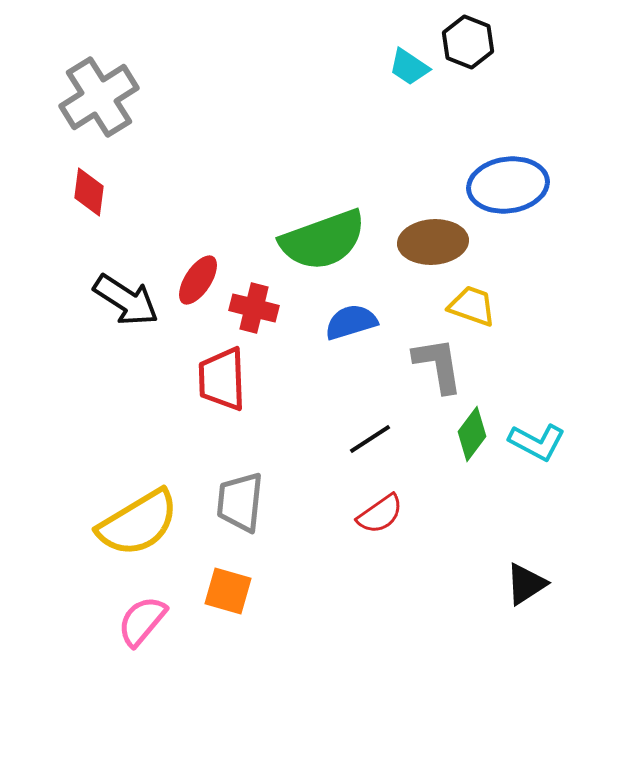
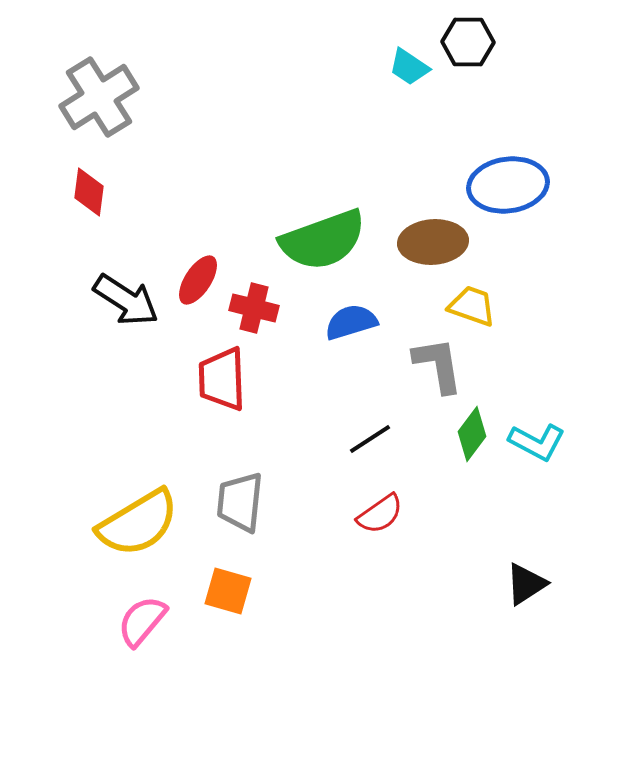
black hexagon: rotated 21 degrees counterclockwise
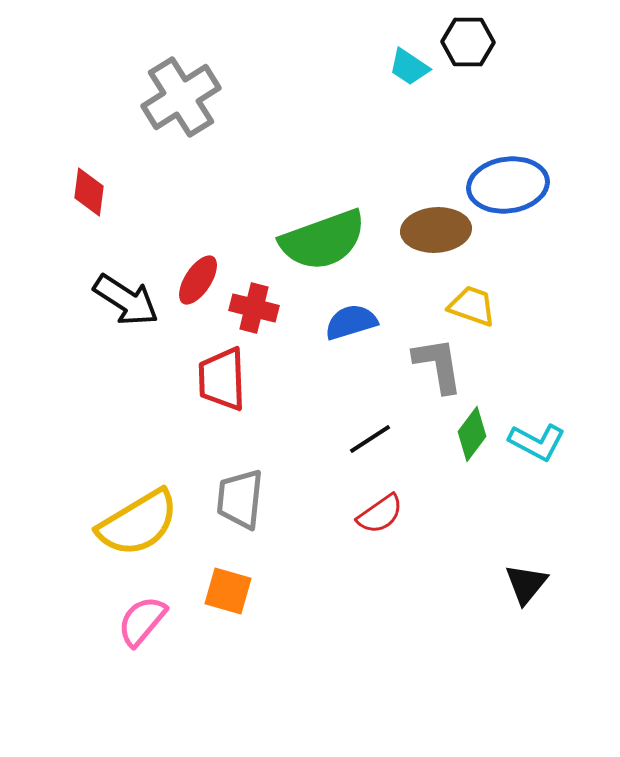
gray cross: moved 82 px right
brown ellipse: moved 3 px right, 12 px up
gray trapezoid: moved 3 px up
black triangle: rotated 18 degrees counterclockwise
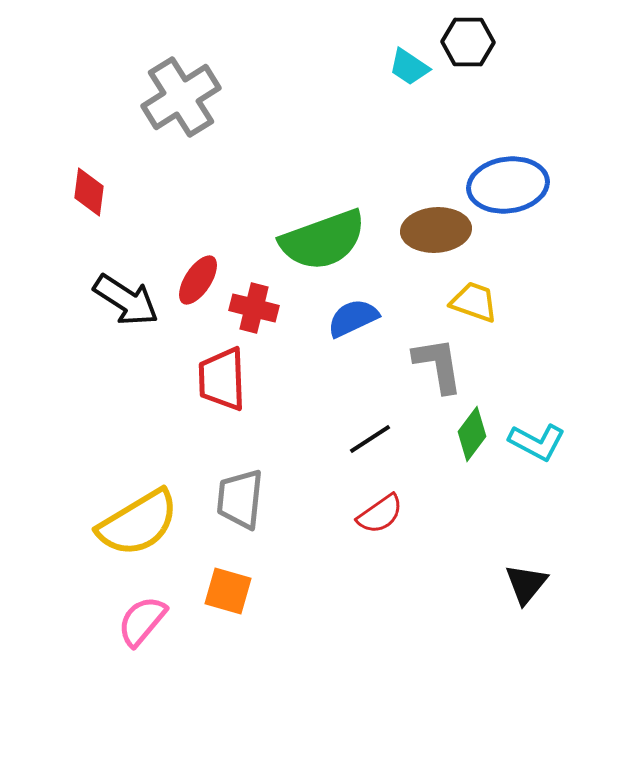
yellow trapezoid: moved 2 px right, 4 px up
blue semicircle: moved 2 px right, 4 px up; rotated 8 degrees counterclockwise
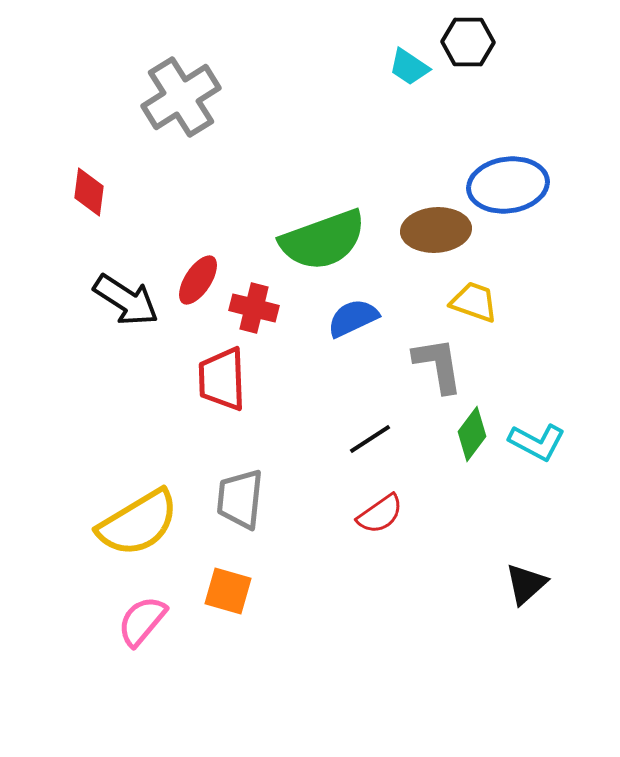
black triangle: rotated 9 degrees clockwise
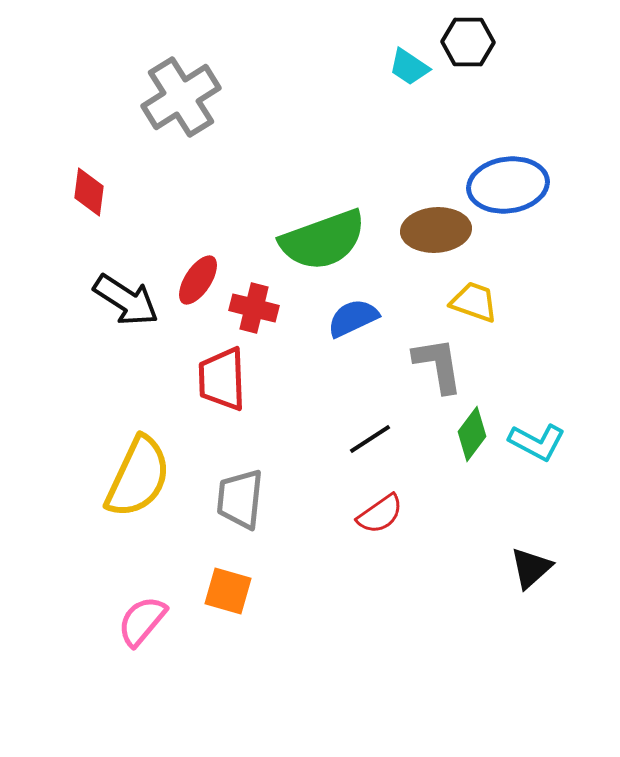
yellow semicircle: moved 46 px up; rotated 34 degrees counterclockwise
black triangle: moved 5 px right, 16 px up
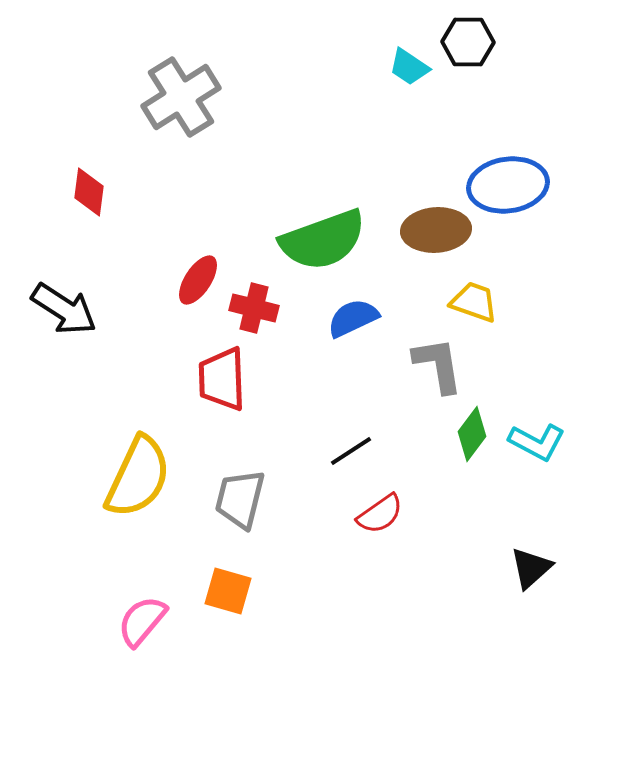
black arrow: moved 62 px left, 9 px down
black line: moved 19 px left, 12 px down
gray trapezoid: rotated 8 degrees clockwise
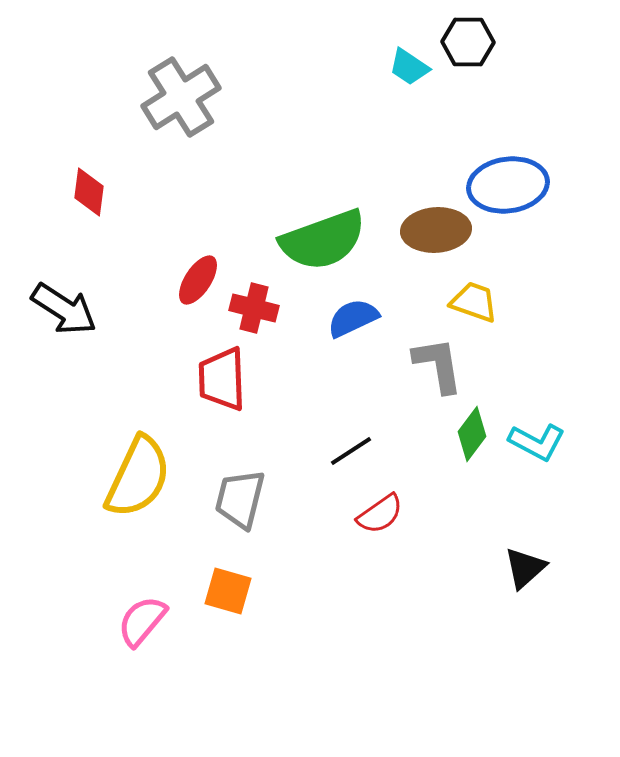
black triangle: moved 6 px left
